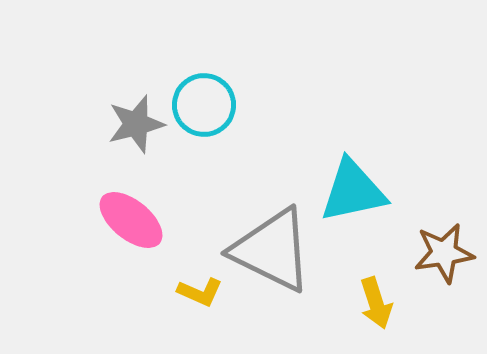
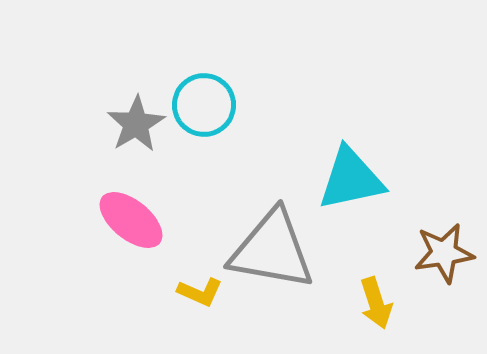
gray star: rotated 16 degrees counterclockwise
cyan triangle: moved 2 px left, 12 px up
gray triangle: rotated 16 degrees counterclockwise
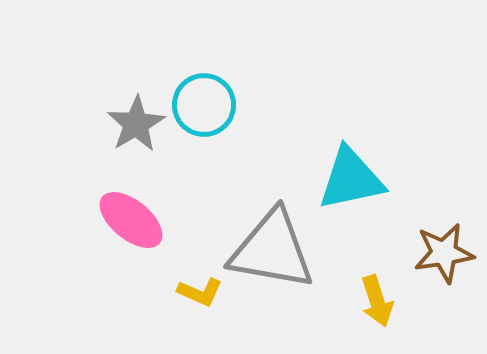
yellow arrow: moved 1 px right, 2 px up
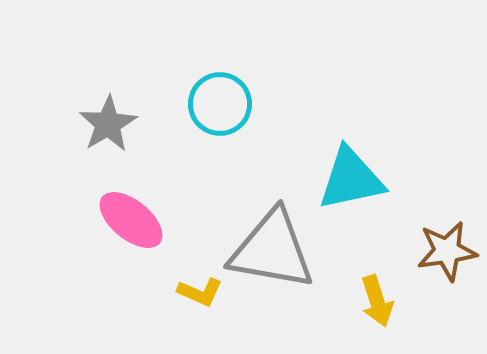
cyan circle: moved 16 px right, 1 px up
gray star: moved 28 px left
brown star: moved 3 px right, 2 px up
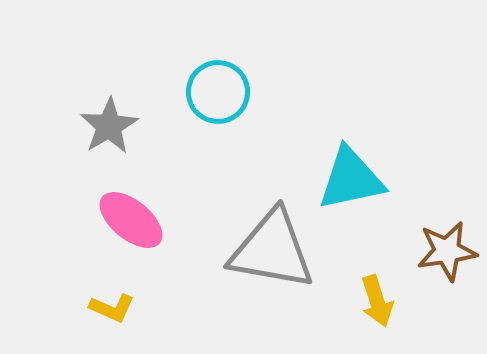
cyan circle: moved 2 px left, 12 px up
gray star: moved 1 px right, 2 px down
yellow L-shape: moved 88 px left, 16 px down
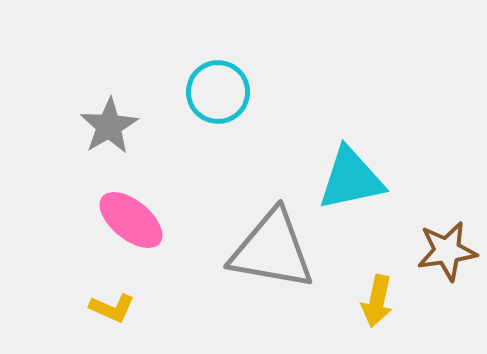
yellow arrow: rotated 30 degrees clockwise
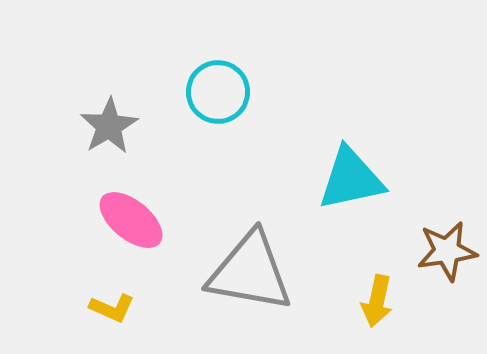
gray triangle: moved 22 px left, 22 px down
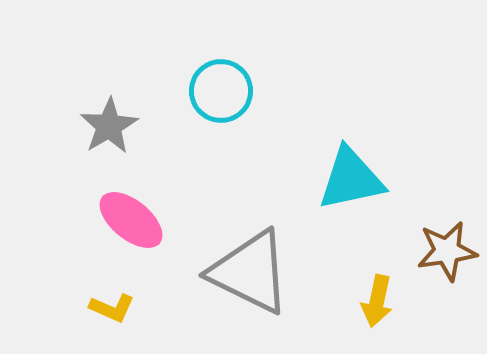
cyan circle: moved 3 px right, 1 px up
gray triangle: rotated 16 degrees clockwise
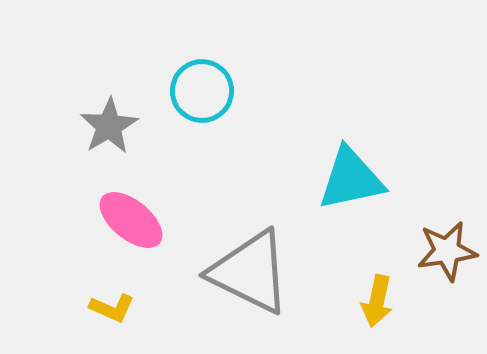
cyan circle: moved 19 px left
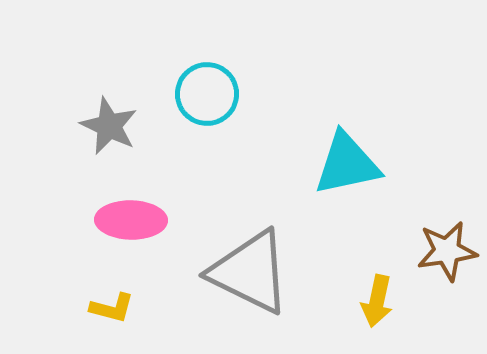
cyan circle: moved 5 px right, 3 px down
gray star: rotated 16 degrees counterclockwise
cyan triangle: moved 4 px left, 15 px up
pink ellipse: rotated 38 degrees counterclockwise
yellow L-shape: rotated 9 degrees counterclockwise
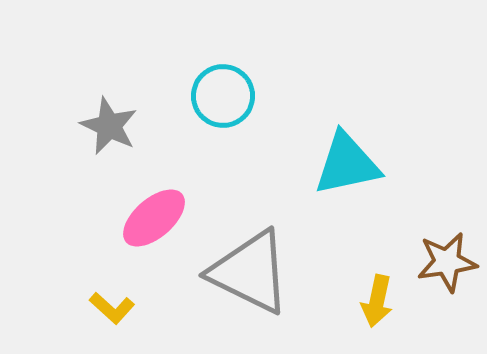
cyan circle: moved 16 px right, 2 px down
pink ellipse: moved 23 px right, 2 px up; rotated 42 degrees counterclockwise
brown star: moved 11 px down
yellow L-shape: rotated 27 degrees clockwise
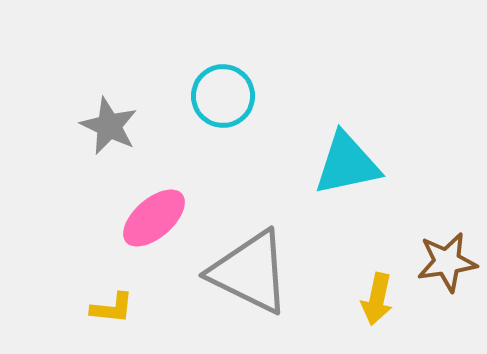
yellow arrow: moved 2 px up
yellow L-shape: rotated 36 degrees counterclockwise
